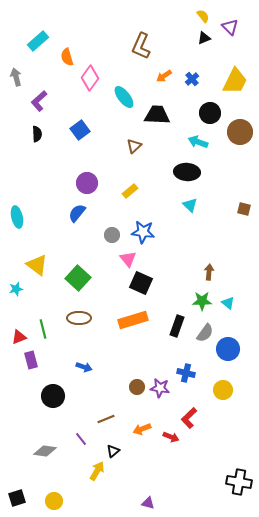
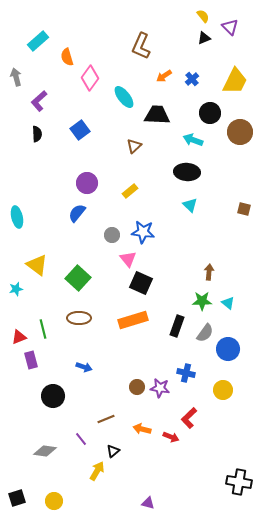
cyan arrow at (198, 142): moved 5 px left, 2 px up
orange arrow at (142, 429): rotated 36 degrees clockwise
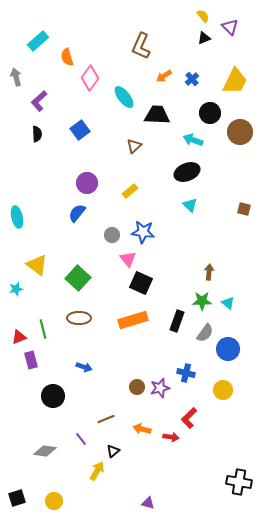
black ellipse at (187, 172): rotated 25 degrees counterclockwise
black rectangle at (177, 326): moved 5 px up
purple star at (160, 388): rotated 24 degrees counterclockwise
red arrow at (171, 437): rotated 14 degrees counterclockwise
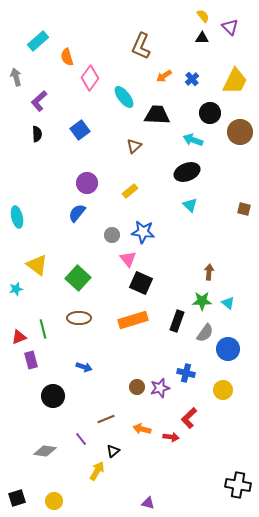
black triangle at (204, 38): moved 2 px left; rotated 24 degrees clockwise
black cross at (239, 482): moved 1 px left, 3 px down
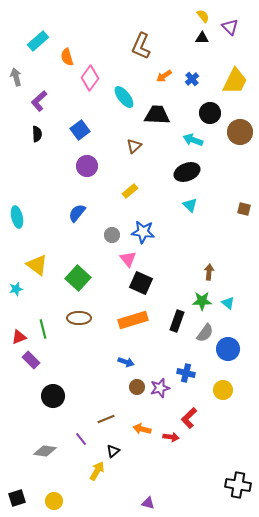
purple circle at (87, 183): moved 17 px up
purple rectangle at (31, 360): rotated 30 degrees counterclockwise
blue arrow at (84, 367): moved 42 px right, 5 px up
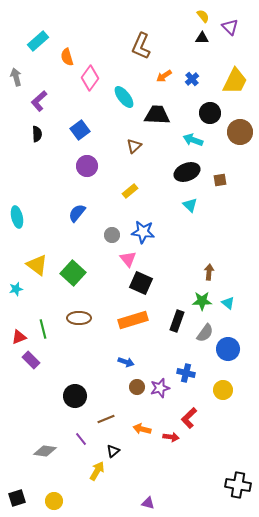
brown square at (244, 209): moved 24 px left, 29 px up; rotated 24 degrees counterclockwise
green square at (78, 278): moved 5 px left, 5 px up
black circle at (53, 396): moved 22 px right
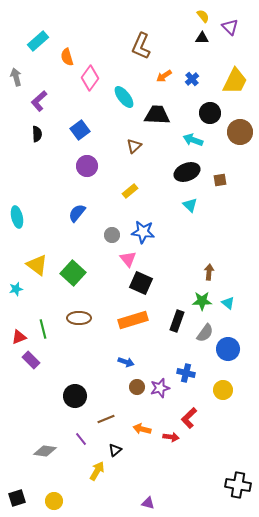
black triangle at (113, 451): moved 2 px right, 1 px up
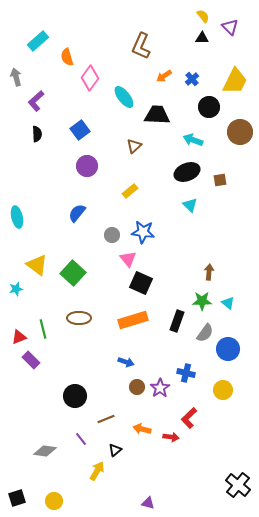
purple L-shape at (39, 101): moved 3 px left
black circle at (210, 113): moved 1 px left, 6 px up
purple star at (160, 388): rotated 18 degrees counterclockwise
black cross at (238, 485): rotated 30 degrees clockwise
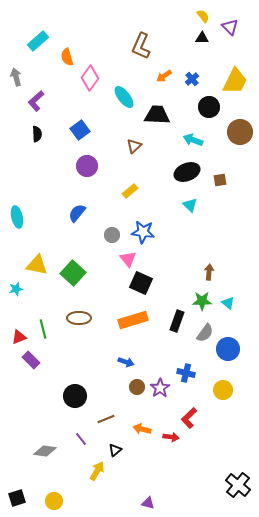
yellow triangle at (37, 265): rotated 25 degrees counterclockwise
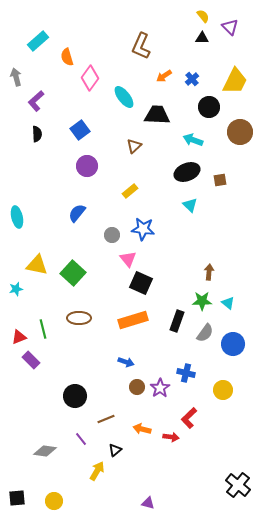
blue star at (143, 232): moved 3 px up
blue circle at (228, 349): moved 5 px right, 5 px up
black square at (17, 498): rotated 12 degrees clockwise
